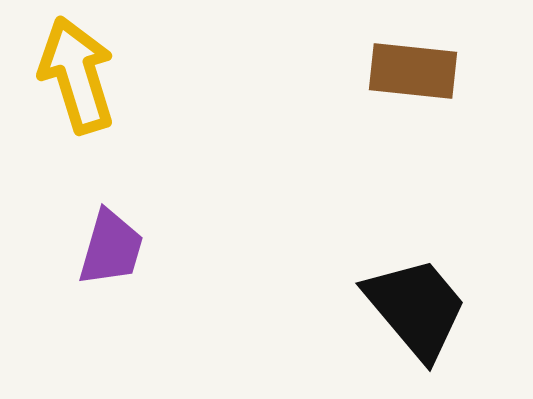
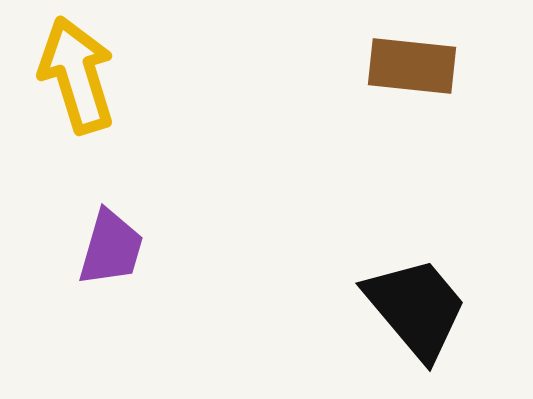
brown rectangle: moved 1 px left, 5 px up
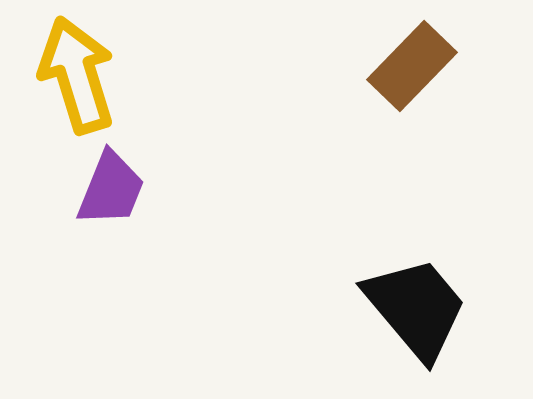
brown rectangle: rotated 52 degrees counterclockwise
purple trapezoid: moved 59 px up; rotated 6 degrees clockwise
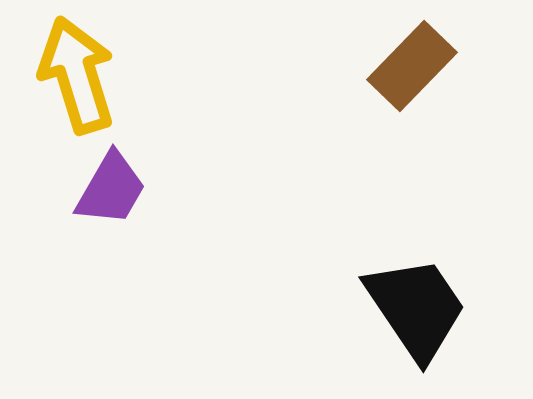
purple trapezoid: rotated 8 degrees clockwise
black trapezoid: rotated 6 degrees clockwise
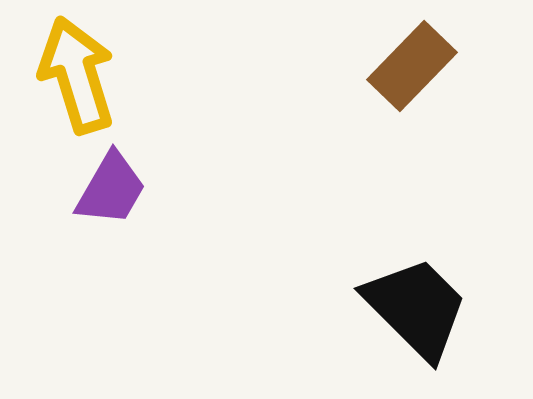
black trapezoid: rotated 11 degrees counterclockwise
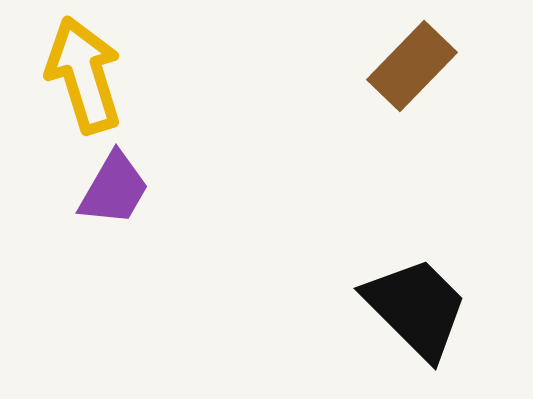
yellow arrow: moved 7 px right
purple trapezoid: moved 3 px right
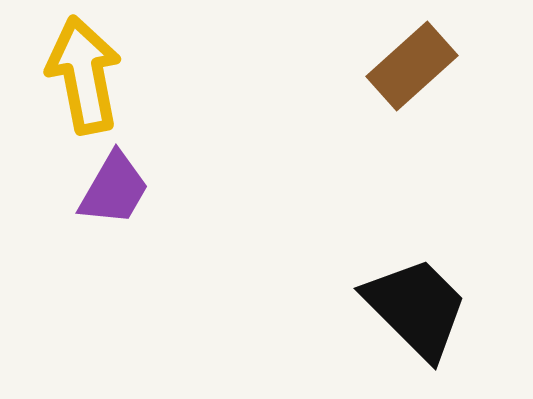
brown rectangle: rotated 4 degrees clockwise
yellow arrow: rotated 6 degrees clockwise
